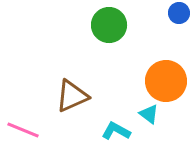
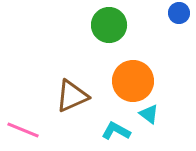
orange circle: moved 33 px left
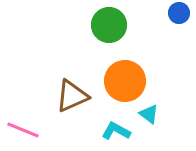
orange circle: moved 8 px left
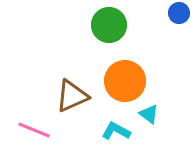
pink line: moved 11 px right
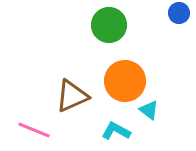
cyan triangle: moved 4 px up
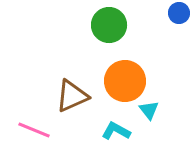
cyan triangle: rotated 15 degrees clockwise
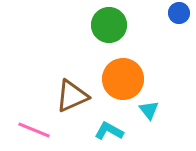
orange circle: moved 2 px left, 2 px up
cyan L-shape: moved 7 px left
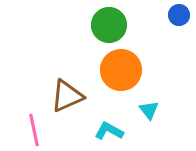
blue circle: moved 2 px down
orange circle: moved 2 px left, 9 px up
brown triangle: moved 5 px left
pink line: rotated 56 degrees clockwise
